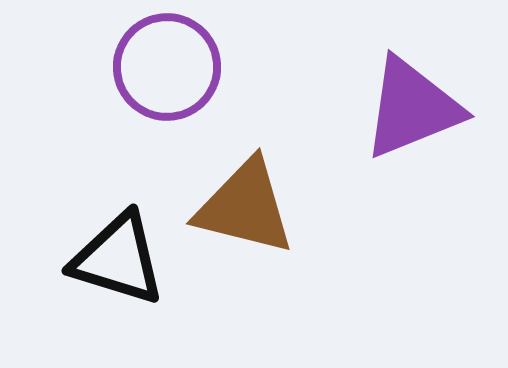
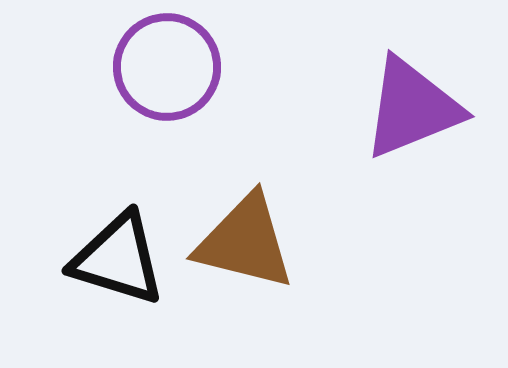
brown triangle: moved 35 px down
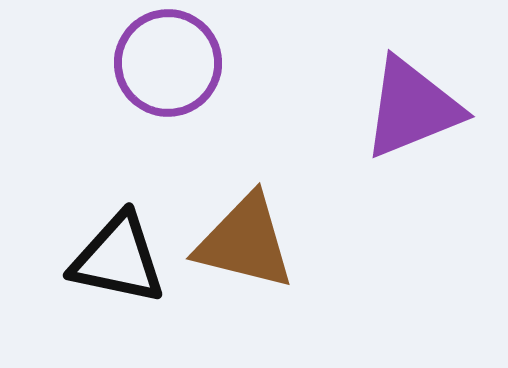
purple circle: moved 1 px right, 4 px up
black triangle: rotated 5 degrees counterclockwise
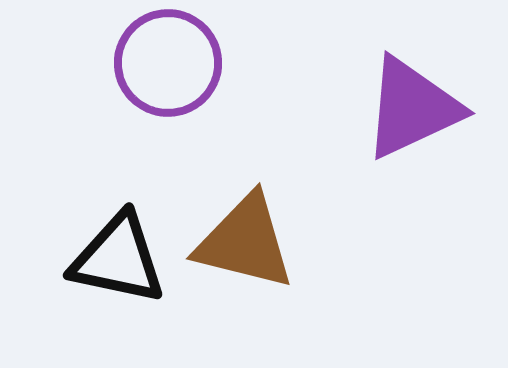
purple triangle: rotated 3 degrees counterclockwise
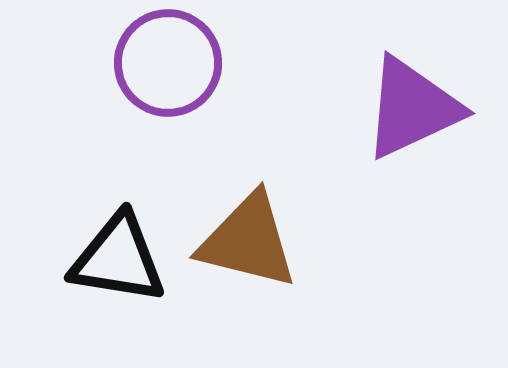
brown triangle: moved 3 px right, 1 px up
black triangle: rotated 3 degrees counterclockwise
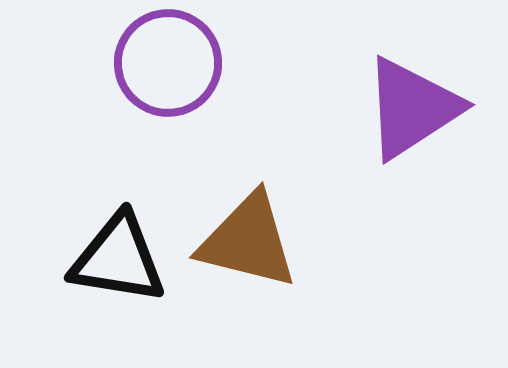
purple triangle: rotated 8 degrees counterclockwise
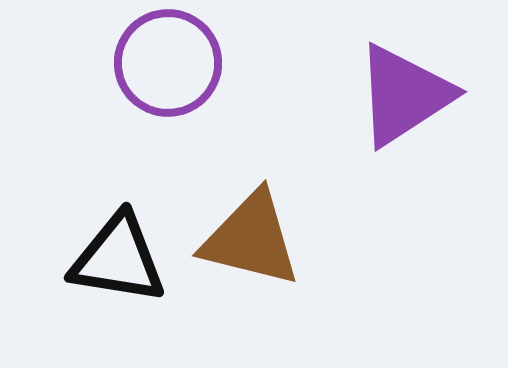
purple triangle: moved 8 px left, 13 px up
brown triangle: moved 3 px right, 2 px up
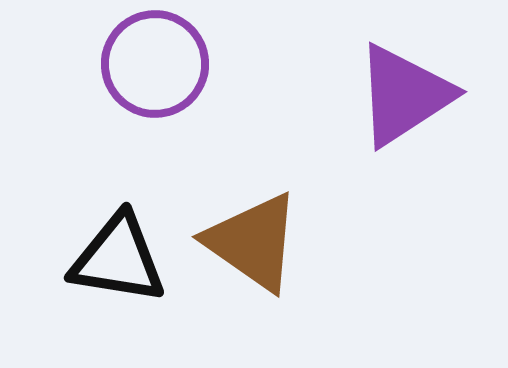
purple circle: moved 13 px left, 1 px down
brown triangle: moved 2 px right, 3 px down; rotated 21 degrees clockwise
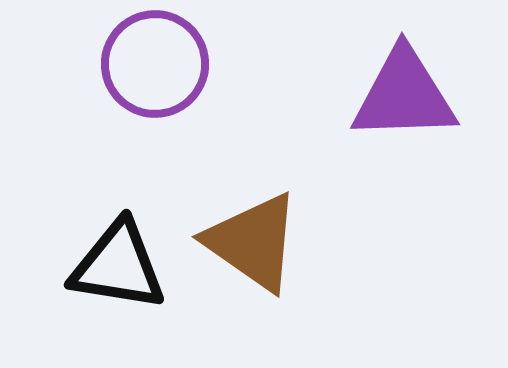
purple triangle: rotated 31 degrees clockwise
black triangle: moved 7 px down
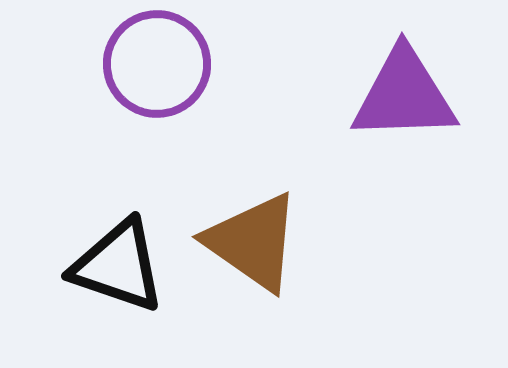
purple circle: moved 2 px right
black triangle: rotated 10 degrees clockwise
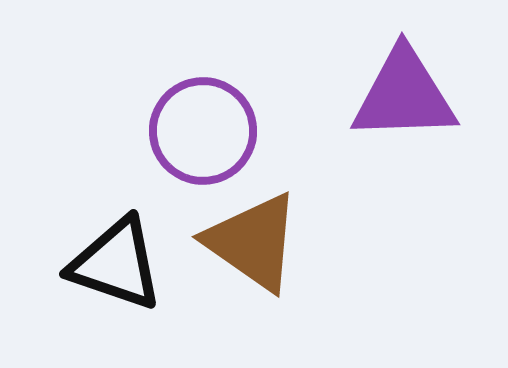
purple circle: moved 46 px right, 67 px down
black triangle: moved 2 px left, 2 px up
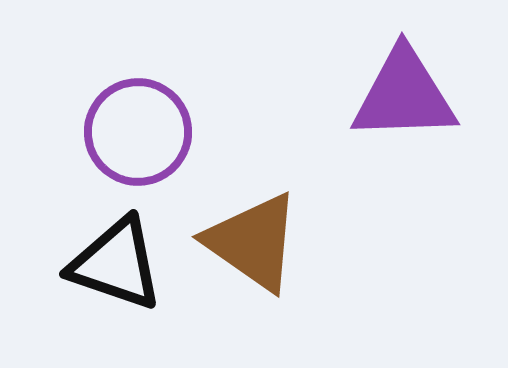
purple circle: moved 65 px left, 1 px down
